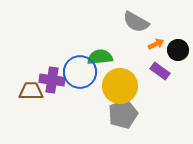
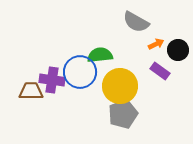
green semicircle: moved 2 px up
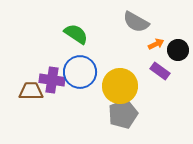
green semicircle: moved 24 px left, 21 px up; rotated 40 degrees clockwise
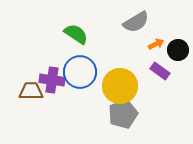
gray semicircle: rotated 60 degrees counterclockwise
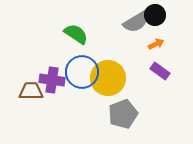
black circle: moved 23 px left, 35 px up
blue circle: moved 2 px right
yellow circle: moved 12 px left, 8 px up
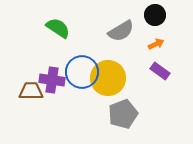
gray semicircle: moved 15 px left, 9 px down
green semicircle: moved 18 px left, 6 px up
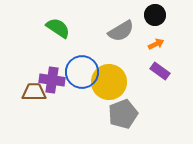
yellow circle: moved 1 px right, 4 px down
brown trapezoid: moved 3 px right, 1 px down
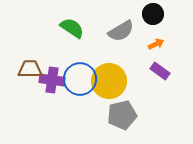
black circle: moved 2 px left, 1 px up
green semicircle: moved 14 px right
blue circle: moved 2 px left, 7 px down
yellow circle: moved 1 px up
brown trapezoid: moved 4 px left, 23 px up
gray pentagon: moved 1 px left, 1 px down; rotated 8 degrees clockwise
